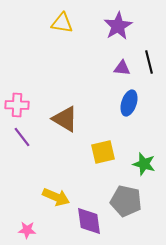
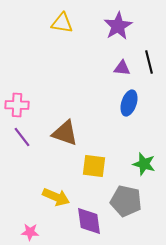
brown triangle: moved 14 px down; rotated 12 degrees counterclockwise
yellow square: moved 9 px left, 14 px down; rotated 20 degrees clockwise
pink star: moved 3 px right, 2 px down
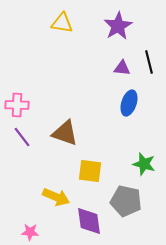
yellow square: moved 4 px left, 5 px down
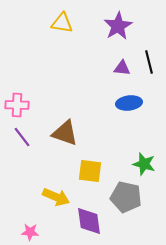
blue ellipse: rotated 65 degrees clockwise
gray pentagon: moved 4 px up
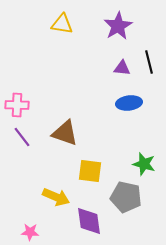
yellow triangle: moved 1 px down
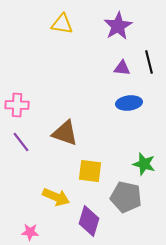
purple line: moved 1 px left, 5 px down
purple diamond: rotated 24 degrees clockwise
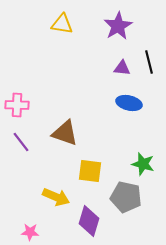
blue ellipse: rotated 20 degrees clockwise
green star: moved 1 px left
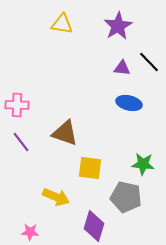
black line: rotated 30 degrees counterclockwise
green star: rotated 10 degrees counterclockwise
yellow square: moved 3 px up
purple diamond: moved 5 px right, 5 px down
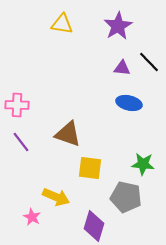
brown triangle: moved 3 px right, 1 px down
pink star: moved 2 px right, 15 px up; rotated 24 degrees clockwise
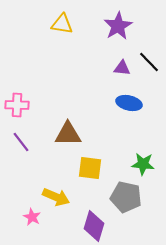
brown triangle: rotated 20 degrees counterclockwise
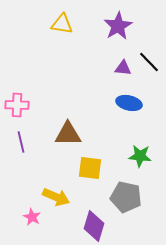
purple triangle: moved 1 px right
purple line: rotated 25 degrees clockwise
green star: moved 3 px left, 8 px up
